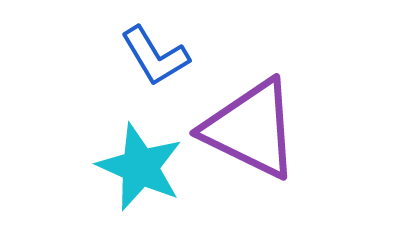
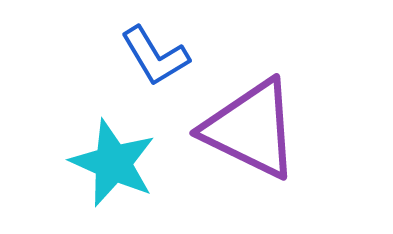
cyan star: moved 27 px left, 4 px up
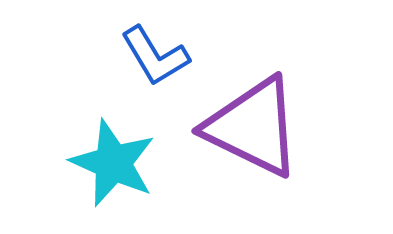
purple triangle: moved 2 px right, 2 px up
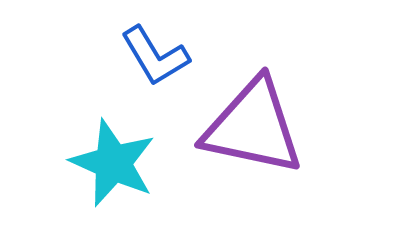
purple triangle: rotated 14 degrees counterclockwise
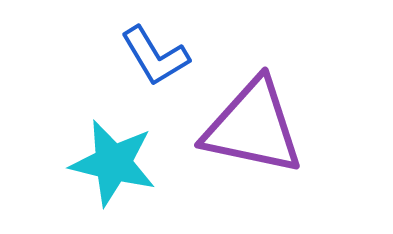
cyan star: rotated 10 degrees counterclockwise
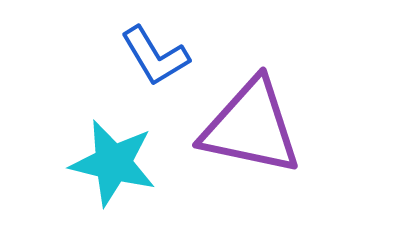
purple triangle: moved 2 px left
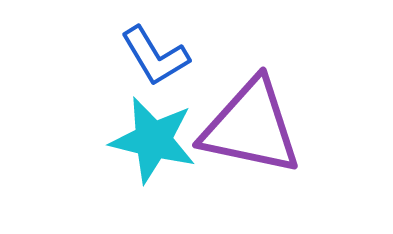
cyan star: moved 40 px right, 23 px up
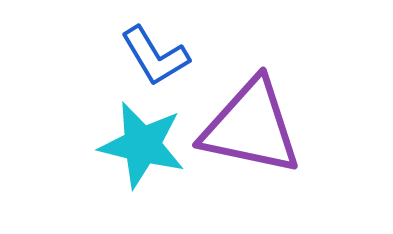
cyan star: moved 11 px left, 5 px down
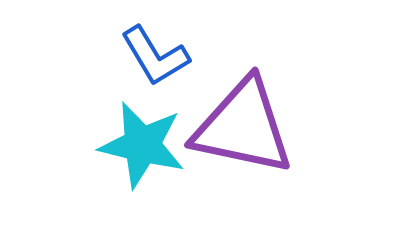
purple triangle: moved 8 px left
